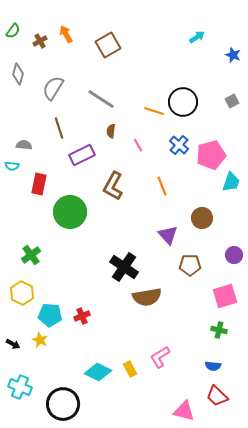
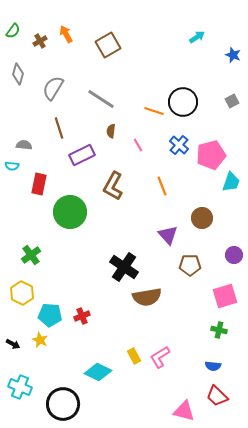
yellow rectangle at (130, 369): moved 4 px right, 13 px up
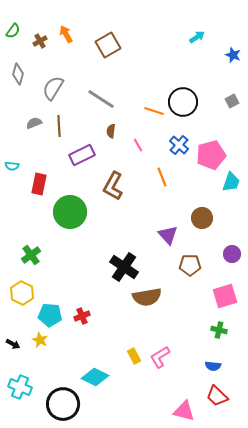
brown line at (59, 128): moved 2 px up; rotated 15 degrees clockwise
gray semicircle at (24, 145): moved 10 px right, 22 px up; rotated 28 degrees counterclockwise
orange line at (162, 186): moved 9 px up
purple circle at (234, 255): moved 2 px left, 1 px up
cyan diamond at (98, 372): moved 3 px left, 5 px down
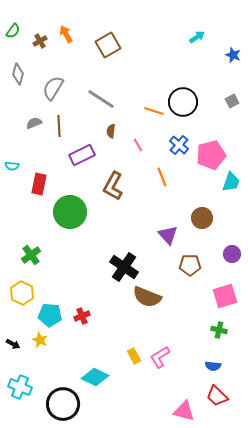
brown semicircle at (147, 297): rotated 32 degrees clockwise
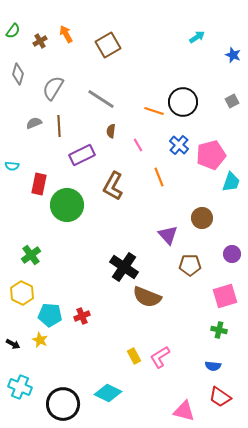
orange line at (162, 177): moved 3 px left
green circle at (70, 212): moved 3 px left, 7 px up
cyan diamond at (95, 377): moved 13 px right, 16 px down
red trapezoid at (217, 396): moved 3 px right, 1 px down; rotated 10 degrees counterclockwise
